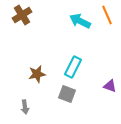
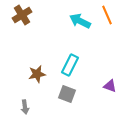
cyan rectangle: moved 3 px left, 2 px up
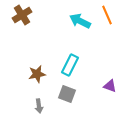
gray arrow: moved 14 px right, 1 px up
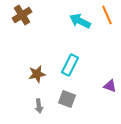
gray square: moved 5 px down
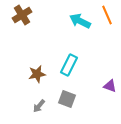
cyan rectangle: moved 1 px left
gray arrow: rotated 48 degrees clockwise
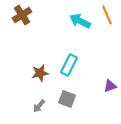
brown star: moved 3 px right, 1 px up
purple triangle: rotated 40 degrees counterclockwise
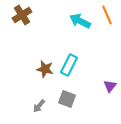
brown star: moved 5 px right, 4 px up; rotated 24 degrees clockwise
purple triangle: rotated 32 degrees counterclockwise
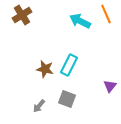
orange line: moved 1 px left, 1 px up
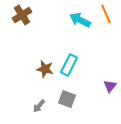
cyan arrow: moved 1 px up
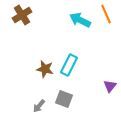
gray square: moved 3 px left
